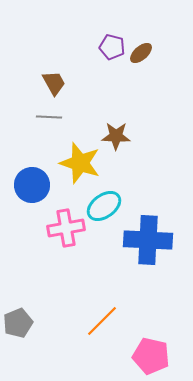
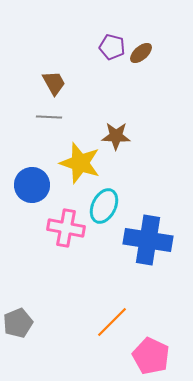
cyan ellipse: rotated 28 degrees counterclockwise
pink cross: rotated 21 degrees clockwise
blue cross: rotated 6 degrees clockwise
orange line: moved 10 px right, 1 px down
pink pentagon: rotated 12 degrees clockwise
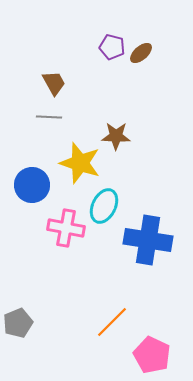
pink pentagon: moved 1 px right, 1 px up
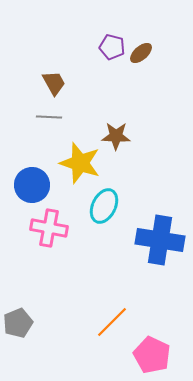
pink cross: moved 17 px left
blue cross: moved 12 px right
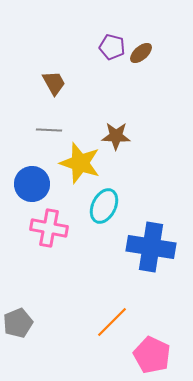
gray line: moved 13 px down
blue circle: moved 1 px up
blue cross: moved 9 px left, 7 px down
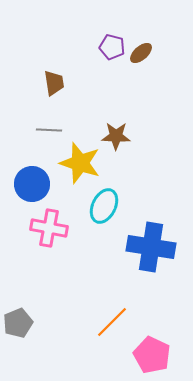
brown trapezoid: rotated 20 degrees clockwise
